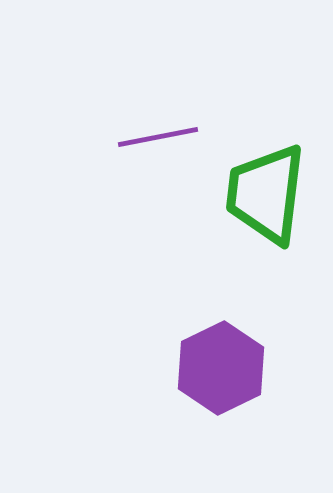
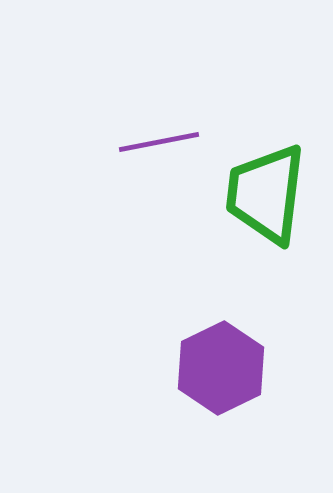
purple line: moved 1 px right, 5 px down
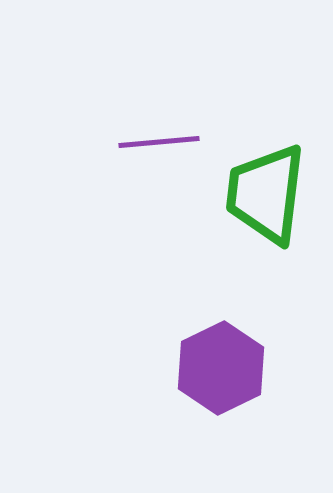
purple line: rotated 6 degrees clockwise
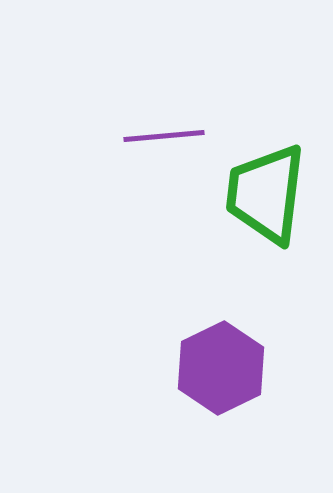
purple line: moved 5 px right, 6 px up
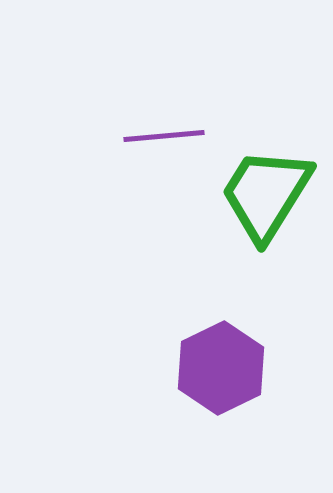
green trapezoid: rotated 25 degrees clockwise
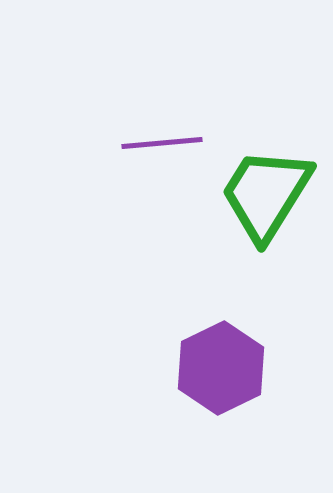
purple line: moved 2 px left, 7 px down
